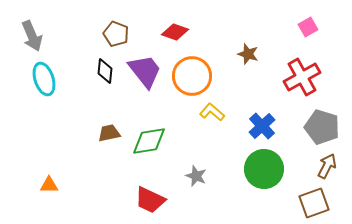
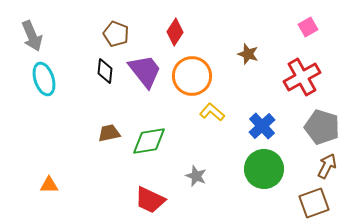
red diamond: rotated 76 degrees counterclockwise
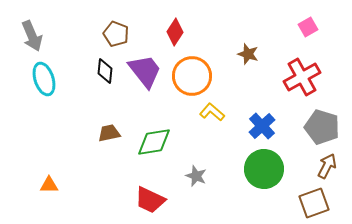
green diamond: moved 5 px right, 1 px down
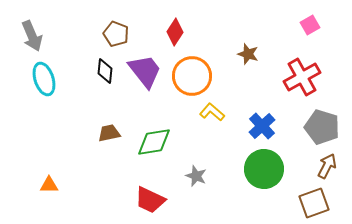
pink square: moved 2 px right, 2 px up
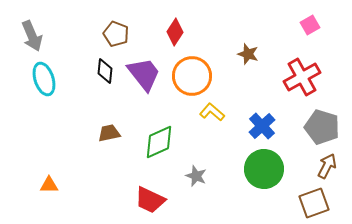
purple trapezoid: moved 1 px left, 3 px down
green diamond: moved 5 px right; rotated 15 degrees counterclockwise
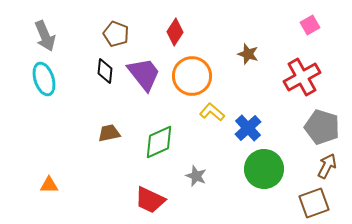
gray arrow: moved 13 px right
blue cross: moved 14 px left, 2 px down
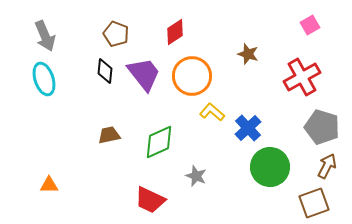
red diamond: rotated 24 degrees clockwise
brown trapezoid: moved 2 px down
green circle: moved 6 px right, 2 px up
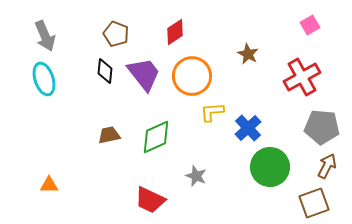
brown star: rotated 10 degrees clockwise
yellow L-shape: rotated 45 degrees counterclockwise
gray pentagon: rotated 12 degrees counterclockwise
green diamond: moved 3 px left, 5 px up
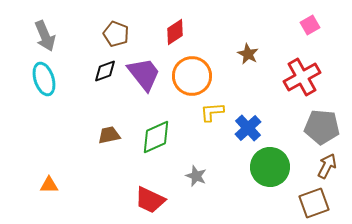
black diamond: rotated 65 degrees clockwise
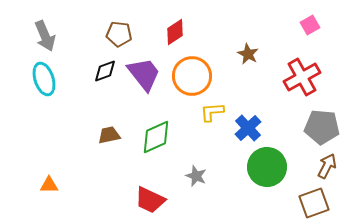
brown pentagon: moved 3 px right; rotated 15 degrees counterclockwise
green circle: moved 3 px left
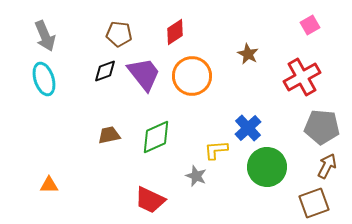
yellow L-shape: moved 4 px right, 38 px down
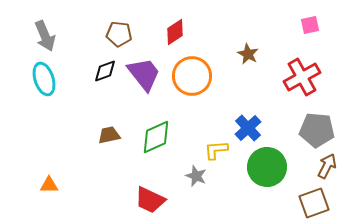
pink square: rotated 18 degrees clockwise
gray pentagon: moved 5 px left, 3 px down
